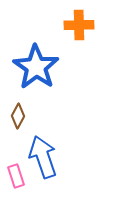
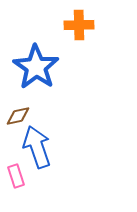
brown diamond: rotated 50 degrees clockwise
blue arrow: moved 6 px left, 10 px up
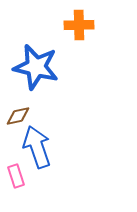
blue star: rotated 21 degrees counterclockwise
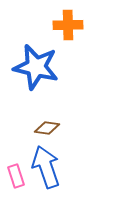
orange cross: moved 11 px left
brown diamond: moved 29 px right, 12 px down; rotated 20 degrees clockwise
blue arrow: moved 9 px right, 20 px down
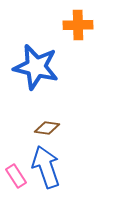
orange cross: moved 10 px right
pink rectangle: rotated 15 degrees counterclockwise
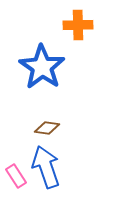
blue star: moved 6 px right; rotated 21 degrees clockwise
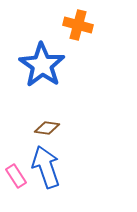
orange cross: rotated 16 degrees clockwise
blue star: moved 2 px up
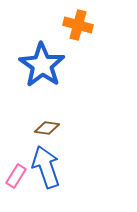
pink rectangle: rotated 65 degrees clockwise
